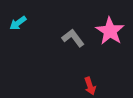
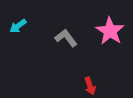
cyan arrow: moved 3 px down
gray L-shape: moved 7 px left
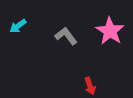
gray L-shape: moved 2 px up
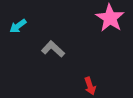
pink star: moved 13 px up
gray L-shape: moved 13 px left, 13 px down; rotated 10 degrees counterclockwise
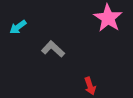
pink star: moved 2 px left
cyan arrow: moved 1 px down
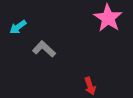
gray L-shape: moved 9 px left
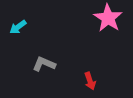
gray L-shape: moved 15 px down; rotated 20 degrees counterclockwise
red arrow: moved 5 px up
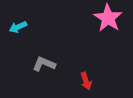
cyan arrow: rotated 12 degrees clockwise
red arrow: moved 4 px left
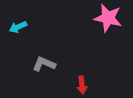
pink star: rotated 20 degrees counterclockwise
red arrow: moved 4 px left, 4 px down; rotated 12 degrees clockwise
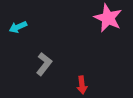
pink star: rotated 12 degrees clockwise
gray L-shape: rotated 105 degrees clockwise
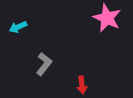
pink star: moved 1 px left
